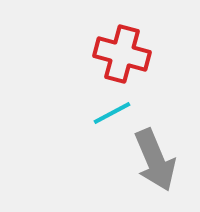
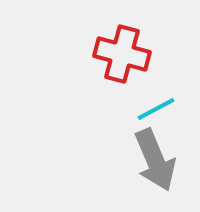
cyan line: moved 44 px right, 4 px up
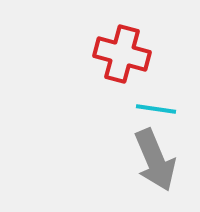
cyan line: rotated 36 degrees clockwise
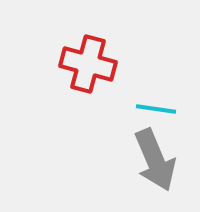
red cross: moved 34 px left, 10 px down
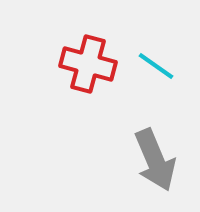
cyan line: moved 43 px up; rotated 27 degrees clockwise
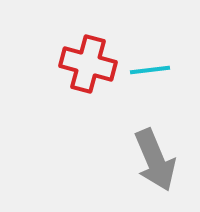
cyan line: moved 6 px left, 4 px down; rotated 42 degrees counterclockwise
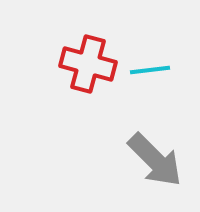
gray arrow: rotated 22 degrees counterclockwise
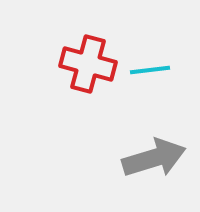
gray arrow: moved 1 px left, 2 px up; rotated 62 degrees counterclockwise
